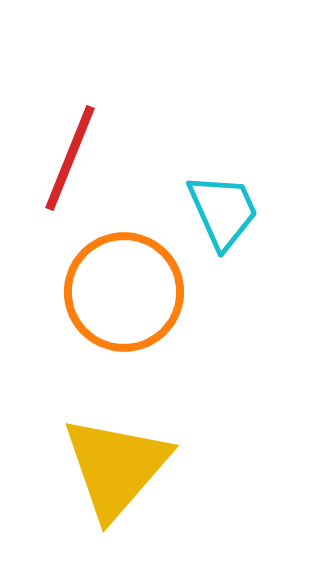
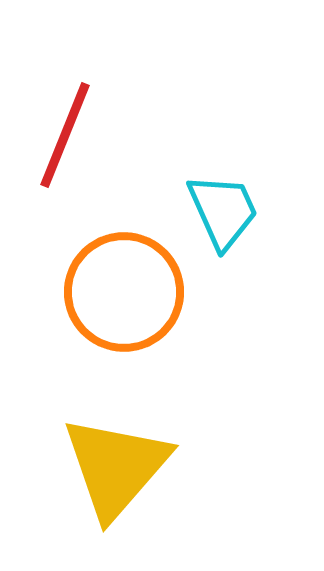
red line: moved 5 px left, 23 px up
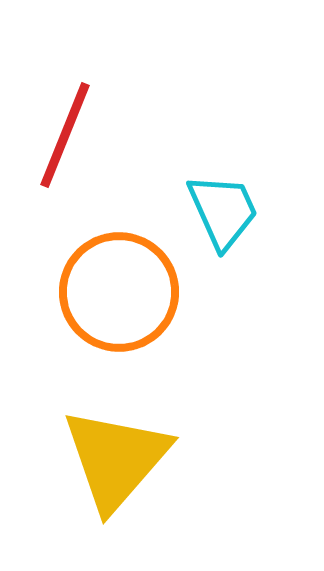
orange circle: moved 5 px left
yellow triangle: moved 8 px up
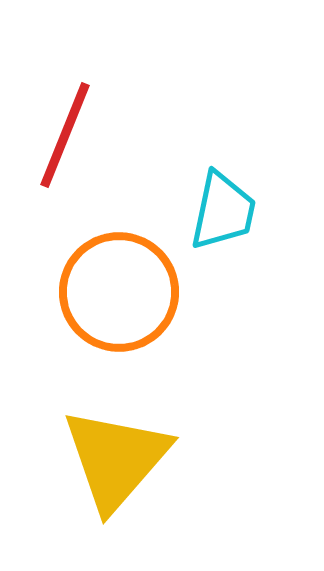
cyan trapezoid: rotated 36 degrees clockwise
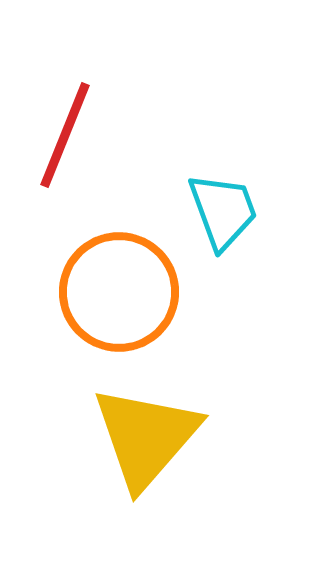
cyan trapezoid: rotated 32 degrees counterclockwise
yellow triangle: moved 30 px right, 22 px up
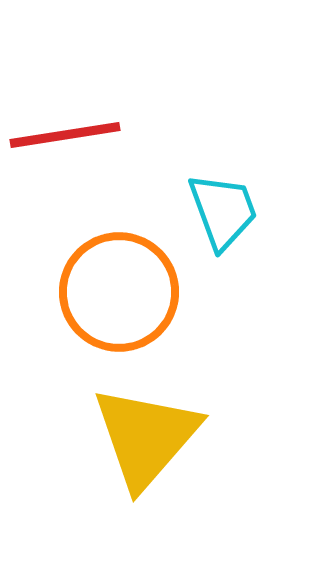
red line: rotated 59 degrees clockwise
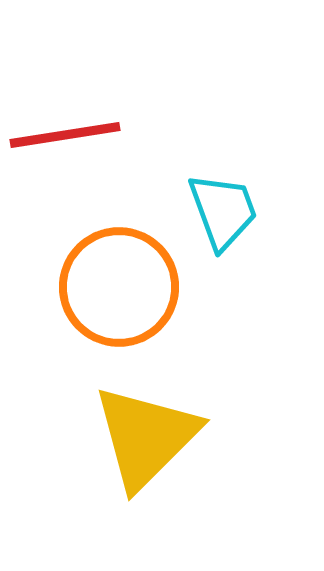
orange circle: moved 5 px up
yellow triangle: rotated 4 degrees clockwise
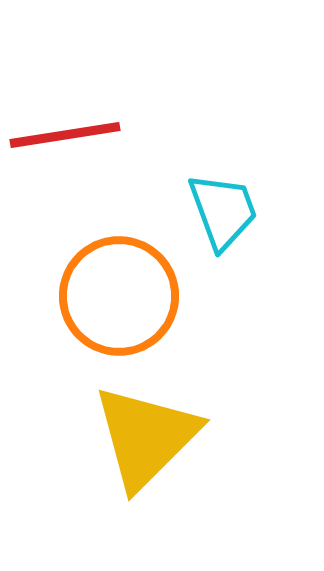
orange circle: moved 9 px down
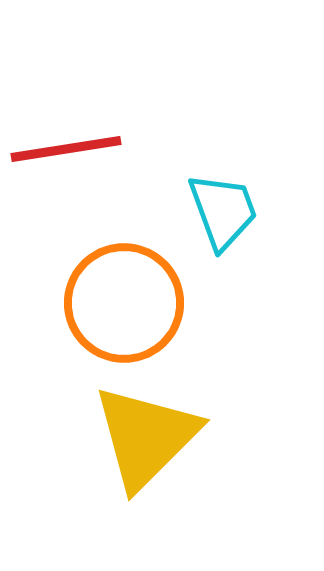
red line: moved 1 px right, 14 px down
orange circle: moved 5 px right, 7 px down
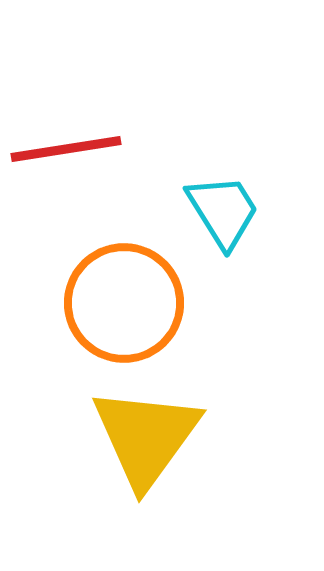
cyan trapezoid: rotated 12 degrees counterclockwise
yellow triangle: rotated 9 degrees counterclockwise
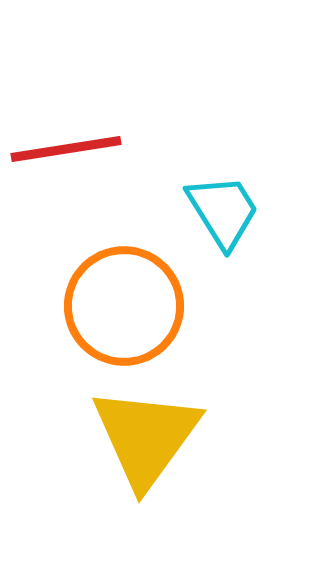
orange circle: moved 3 px down
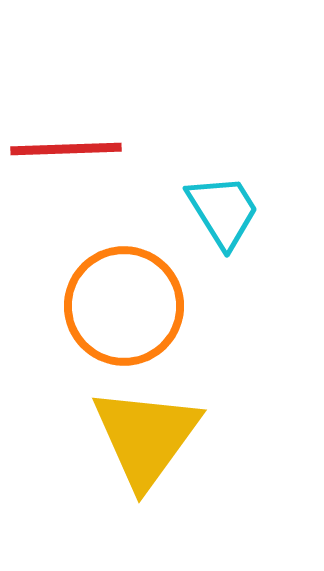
red line: rotated 7 degrees clockwise
